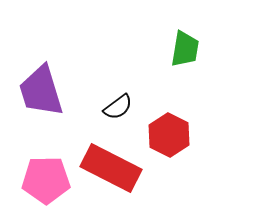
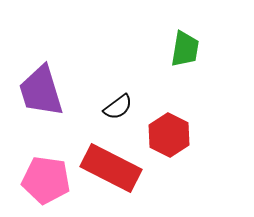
pink pentagon: rotated 9 degrees clockwise
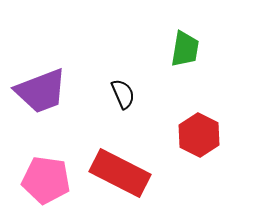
purple trapezoid: rotated 94 degrees counterclockwise
black semicircle: moved 5 px right, 13 px up; rotated 76 degrees counterclockwise
red hexagon: moved 30 px right
red rectangle: moved 9 px right, 5 px down
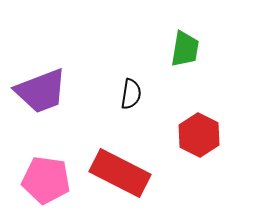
black semicircle: moved 8 px right; rotated 32 degrees clockwise
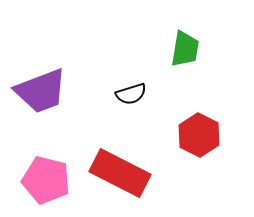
black semicircle: rotated 64 degrees clockwise
pink pentagon: rotated 6 degrees clockwise
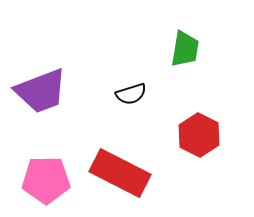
pink pentagon: rotated 15 degrees counterclockwise
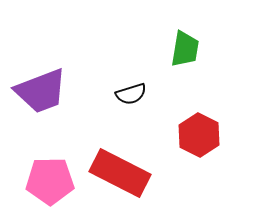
pink pentagon: moved 4 px right, 1 px down
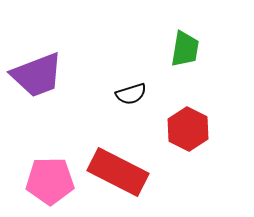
purple trapezoid: moved 4 px left, 16 px up
red hexagon: moved 11 px left, 6 px up
red rectangle: moved 2 px left, 1 px up
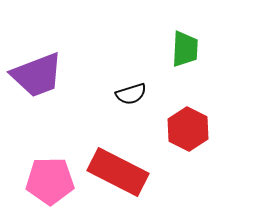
green trapezoid: rotated 6 degrees counterclockwise
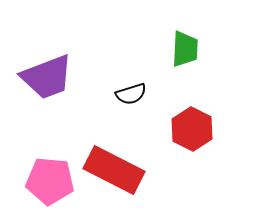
purple trapezoid: moved 10 px right, 2 px down
red hexagon: moved 4 px right
red rectangle: moved 4 px left, 2 px up
pink pentagon: rotated 6 degrees clockwise
